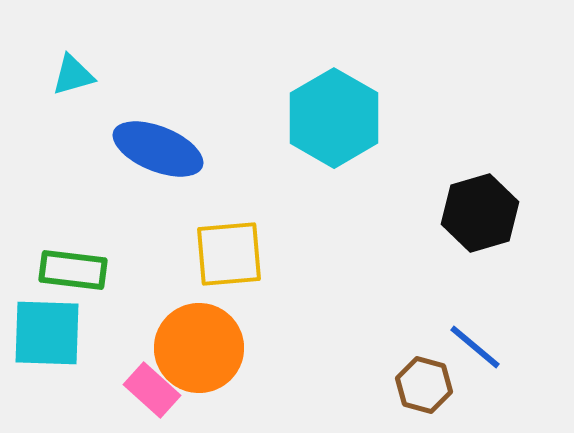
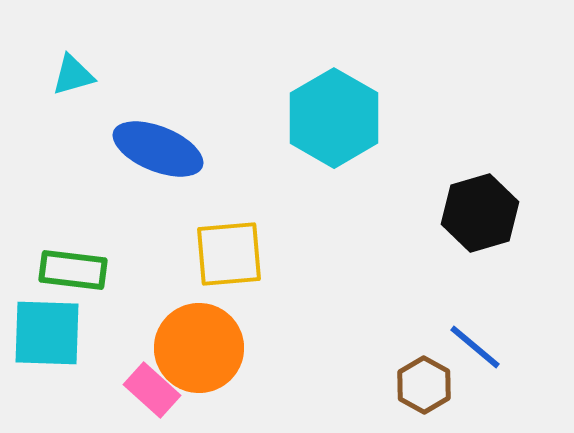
brown hexagon: rotated 14 degrees clockwise
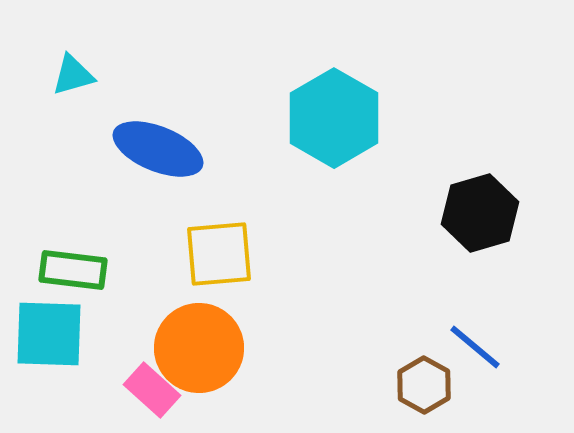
yellow square: moved 10 px left
cyan square: moved 2 px right, 1 px down
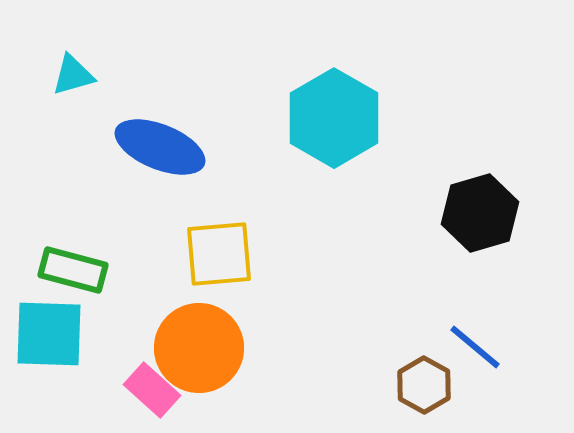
blue ellipse: moved 2 px right, 2 px up
green rectangle: rotated 8 degrees clockwise
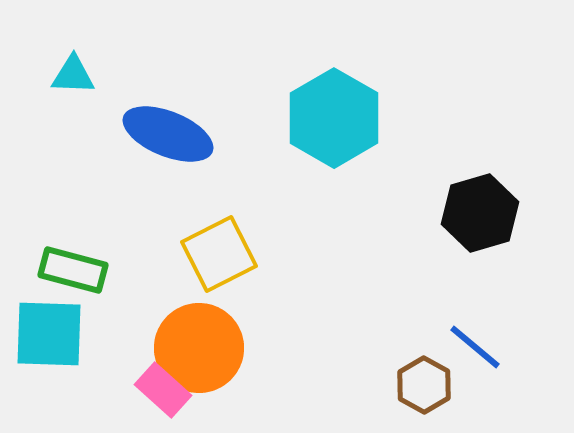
cyan triangle: rotated 18 degrees clockwise
blue ellipse: moved 8 px right, 13 px up
yellow square: rotated 22 degrees counterclockwise
pink rectangle: moved 11 px right
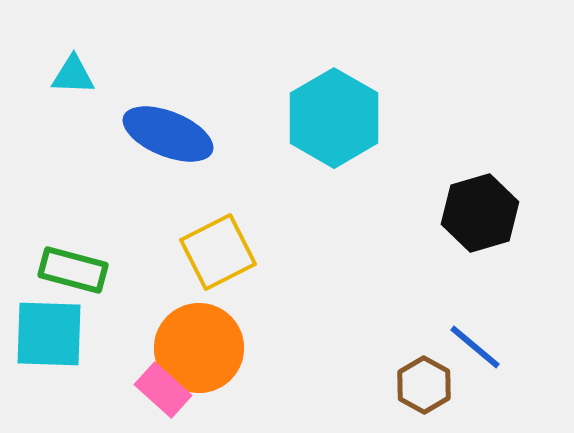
yellow square: moved 1 px left, 2 px up
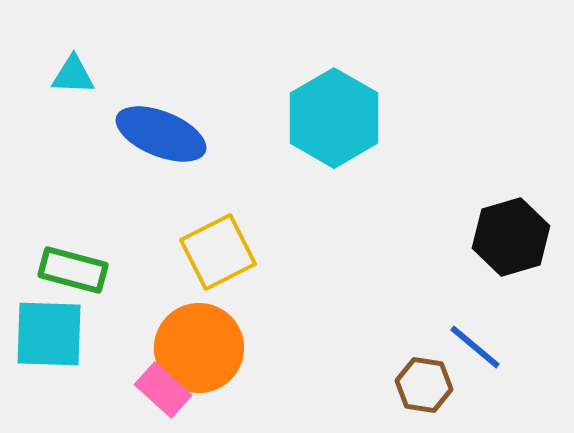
blue ellipse: moved 7 px left
black hexagon: moved 31 px right, 24 px down
brown hexagon: rotated 20 degrees counterclockwise
